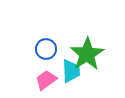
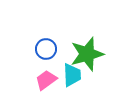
green star: rotated 16 degrees clockwise
cyan trapezoid: moved 1 px right, 4 px down
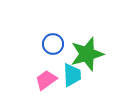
blue circle: moved 7 px right, 5 px up
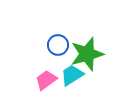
blue circle: moved 5 px right, 1 px down
cyan trapezoid: rotated 120 degrees counterclockwise
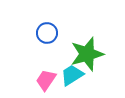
blue circle: moved 11 px left, 12 px up
pink trapezoid: rotated 20 degrees counterclockwise
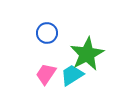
green star: rotated 12 degrees counterclockwise
pink trapezoid: moved 6 px up
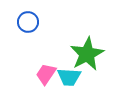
blue circle: moved 19 px left, 11 px up
cyan trapezoid: moved 3 px left, 2 px down; rotated 145 degrees counterclockwise
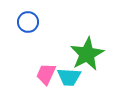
pink trapezoid: rotated 10 degrees counterclockwise
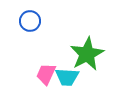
blue circle: moved 2 px right, 1 px up
cyan trapezoid: moved 2 px left
